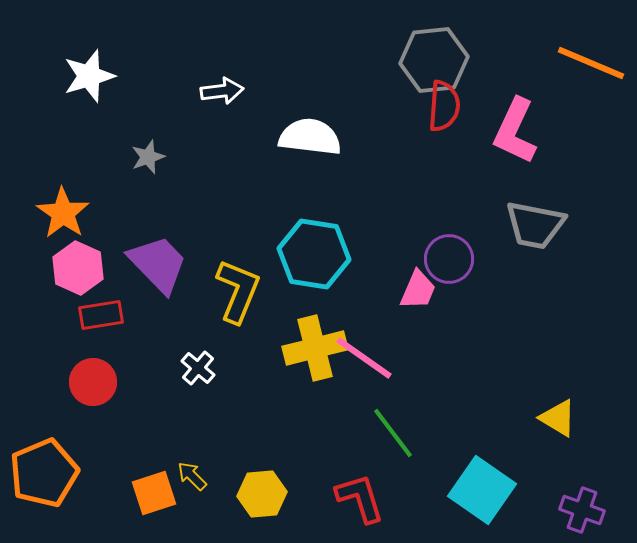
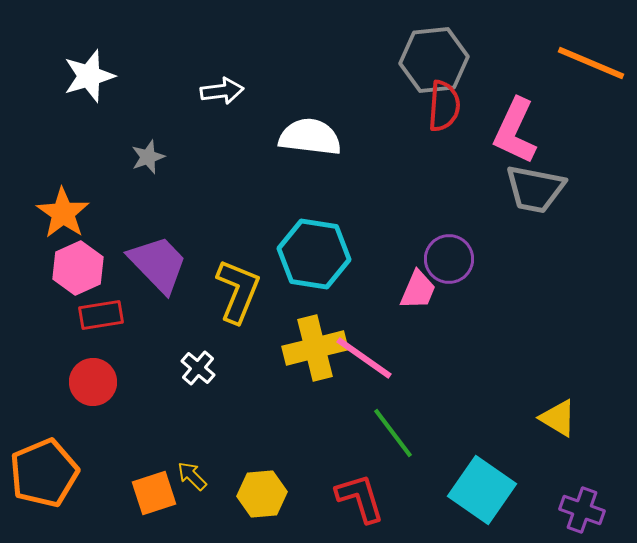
gray trapezoid: moved 36 px up
pink hexagon: rotated 12 degrees clockwise
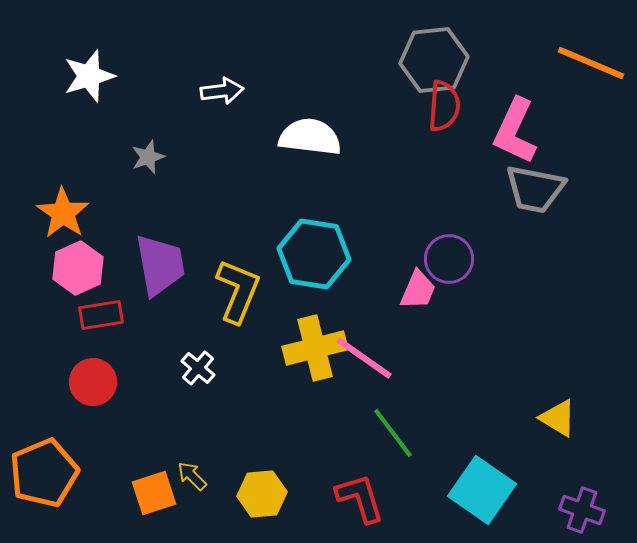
purple trapezoid: moved 2 px right, 1 px down; rotated 34 degrees clockwise
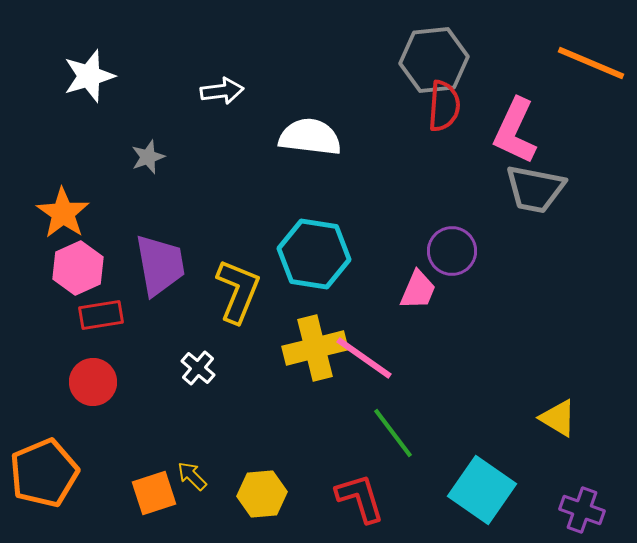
purple circle: moved 3 px right, 8 px up
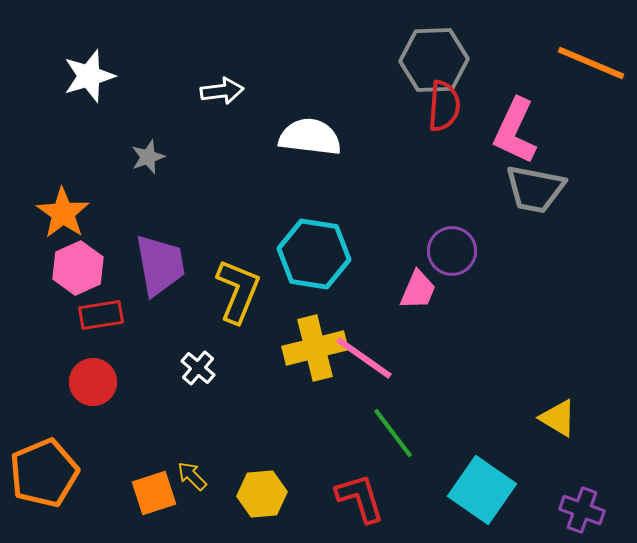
gray hexagon: rotated 4 degrees clockwise
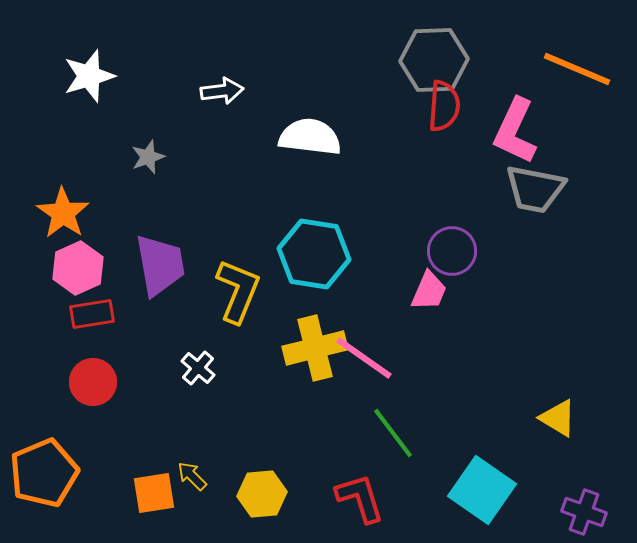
orange line: moved 14 px left, 6 px down
pink trapezoid: moved 11 px right, 1 px down
red rectangle: moved 9 px left, 1 px up
orange square: rotated 9 degrees clockwise
purple cross: moved 2 px right, 2 px down
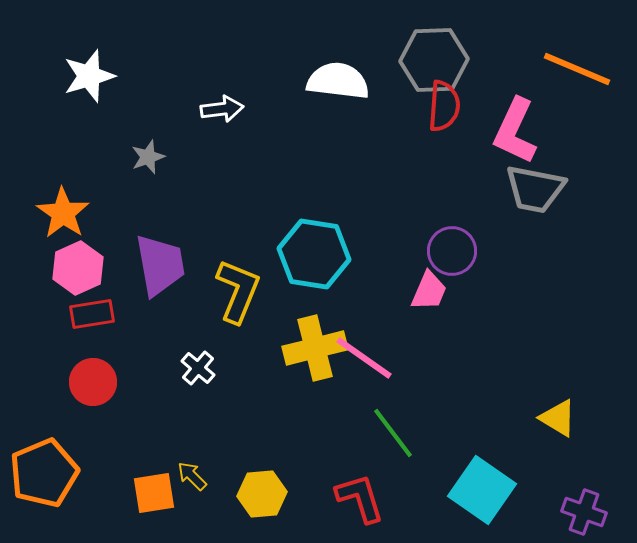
white arrow: moved 18 px down
white semicircle: moved 28 px right, 56 px up
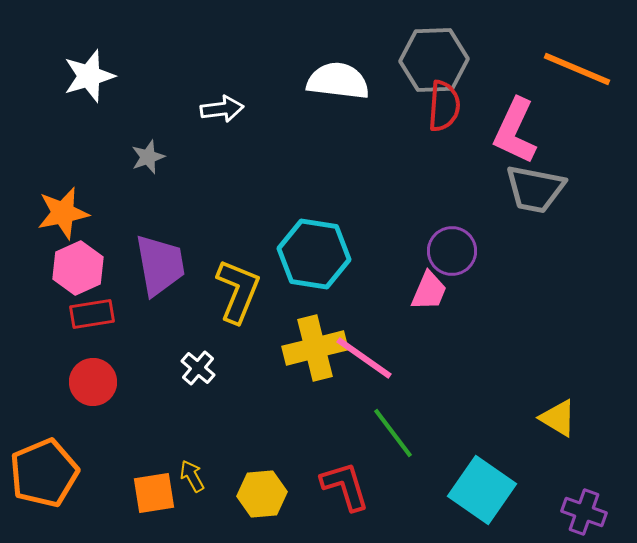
orange star: rotated 26 degrees clockwise
yellow arrow: rotated 16 degrees clockwise
red L-shape: moved 15 px left, 12 px up
